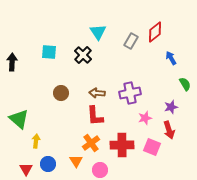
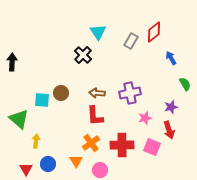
red diamond: moved 1 px left
cyan square: moved 7 px left, 48 px down
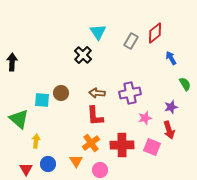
red diamond: moved 1 px right, 1 px down
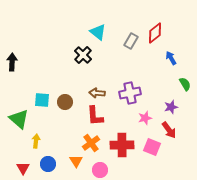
cyan triangle: rotated 18 degrees counterclockwise
brown circle: moved 4 px right, 9 px down
red arrow: rotated 18 degrees counterclockwise
red triangle: moved 3 px left, 1 px up
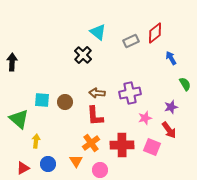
gray rectangle: rotated 35 degrees clockwise
red triangle: rotated 32 degrees clockwise
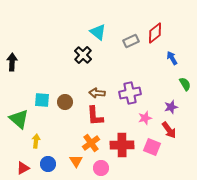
blue arrow: moved 1 px right
pink circle: moved 1 px right, 2 px up
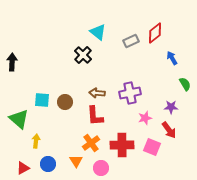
purple star: rotated 16 degrees clockwise
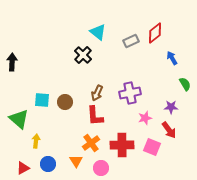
brown arrow: rotated 70 degrees counterclockwise
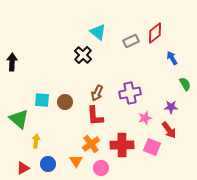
orange cross: moved 1 px down
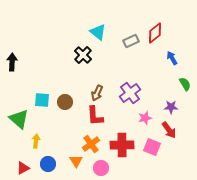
purple cross: rotated 25 degrees counterclockwise
